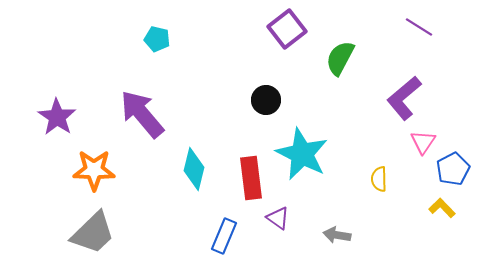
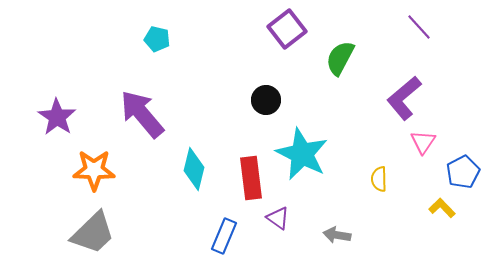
purple line: rotated 16 degrees clockwise
blue pentagon: moved 10 px right, 3 px down
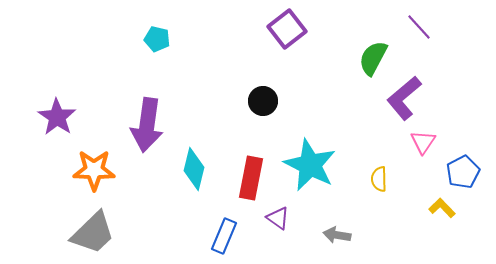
green semicircle: moved 33 px right
black circle: moved 3 px left, 1 px down
purple arrow: moved 5 px right, 11 px down; rotated 132 degrees counterclockwise
cyan star: moved 8 px right, 11 px down
red rectangle: rotated 18 degrees clockwise
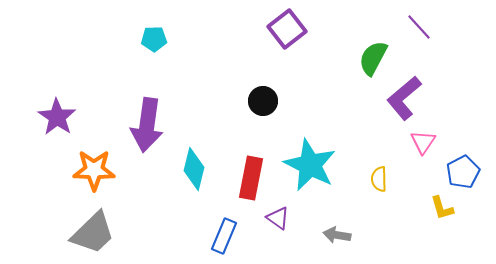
cyan pentagon: moved 3 px left; rotated 15 degrees counterclockwise
yellow L-shape: rotated 152 degrees counterclockwise
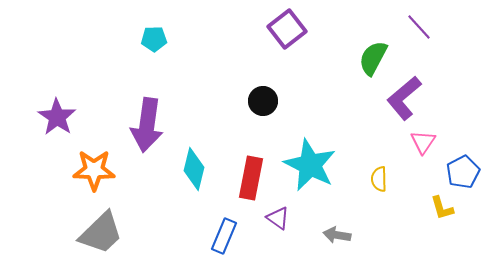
gray trapezoid: moved 8 px right
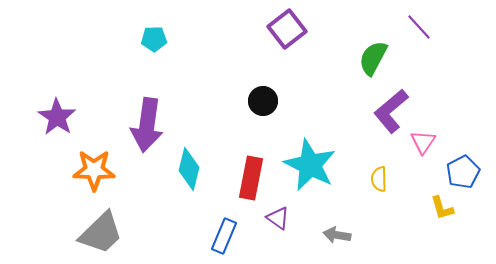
purple L-shape: moved 13 px left, 13 px down
cyan diamond: moved 5 px left
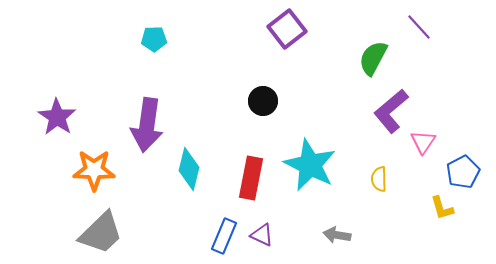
purple triangle: moved 16 px left, 17 px down; rotated 10 degrees counterclockwise
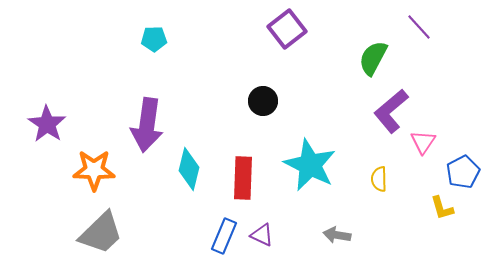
purple star: moved 10 px left, 7 px down
red rectangle: moved 8 px left; rotated 9 degrees counterclockwise
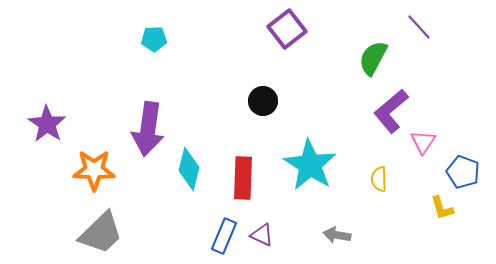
purple arrow: moved 1 px right, 4 px down
cyan star: rotated 6 degrees clockwise
blue pentagon: rotated 24 degrees counterclockwise
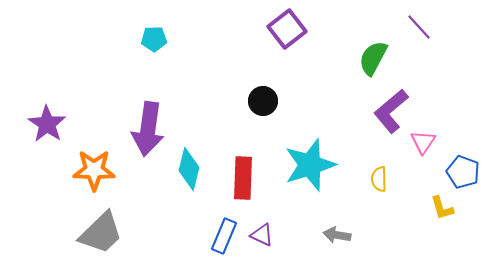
cyan star: rotated 22 degrees clockwise
